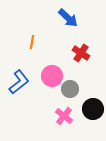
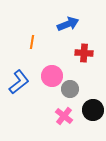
blue arrow: moved 6 px down; rotated 65 degrees counterclockwise
red cross: moved 3 px right; rotated 30 degrees counterclockwise
black circle: moved 1 px down
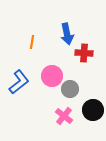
blue arrow: moved 1 px left, 10 px down; rotated 100 degrees clockwise
